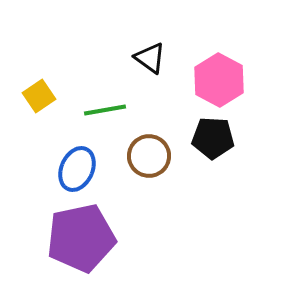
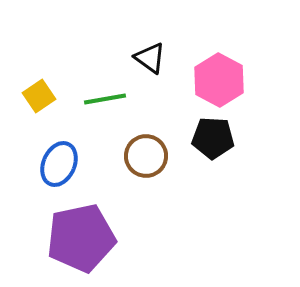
green line: moved 11 px up
brown circle: moved 3 px left
blue ellipse: moved 18 px left, 5 px up
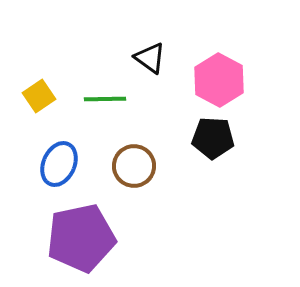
green line: rotated 9 degrees clockwise
brown circle: moved 12 px left, 10 px down
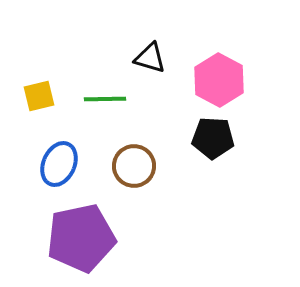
black triangle: rotated 20 degrees counterclockwise
yellow square: rotated 20 degrees clockwise
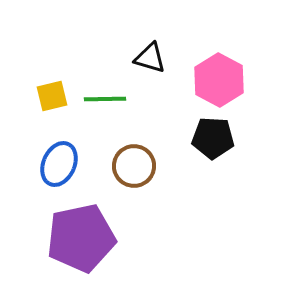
yellow square: moved 13 px right
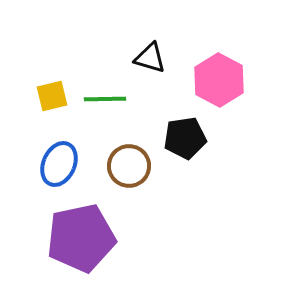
black pentagon: moved 28 px left; rotated 12 degrees counterclockwise
brown circle: moved 5 px left
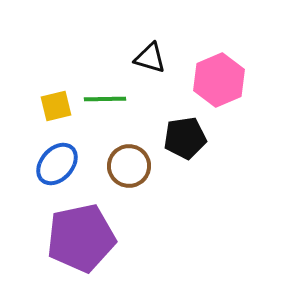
pink hexagon: rotated 9 degrees clockwise
yellow square: moved 4 px right, 10 px down
blue ellipse: moved 2 px left; rotated 18 degrees clockwise
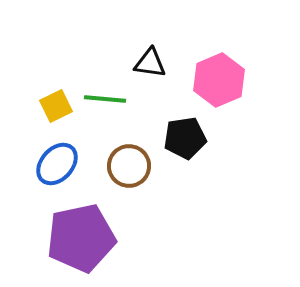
black triangle: moved 5 px down; rotated 8 degrees counterclockwise
green line: rotated 6 degrees clockwise
yellow square: rotated 12 degrees counterclockwise
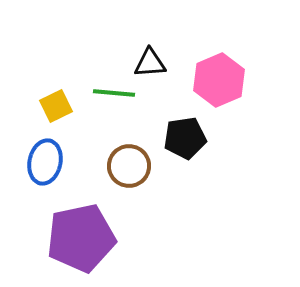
black triangle: rotated 12 degrees counterclockwise
green line: moved 9 px right, 6 px up
blue ellipse: moved 12 px left, 2 px up; rotated 30 degrees counterclockwise
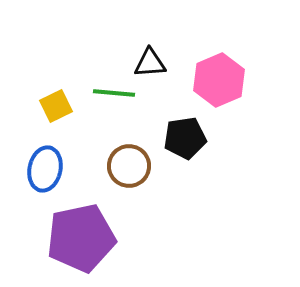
blue ellipse: moved 7 px down
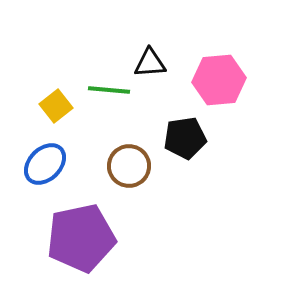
pink hexagon: rotated 18 degrees clockwise
green line: moved 5 px left, 3 px up
yellow square: rotated 12 degrees counterclockwise
blue ellipse: moved 5 px up; rotated 33 degrees clockwise
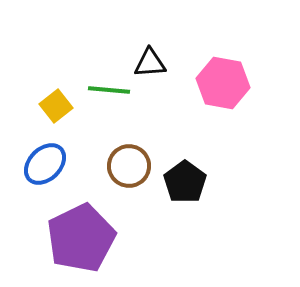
pink hexagon: moved 4 px right, 3 px down; rotated 15 degrees clockwise
black pentagon: moved 44 px down; rotated 27 degrees counterclockwise
purple pentagon: rotated 14 degrees counterclockwise
